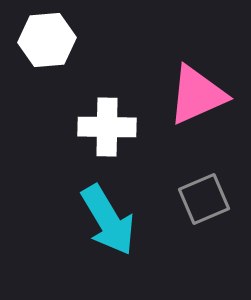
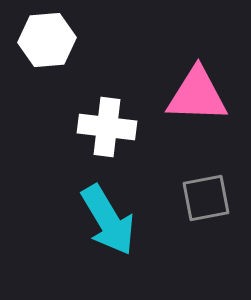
pink triangle: rotated 26 degrees clockwise
white cross: rotated 6 degrees clockwise
gray square: moved 2 px right, 1 px up; rotated 12 degrees clockwise
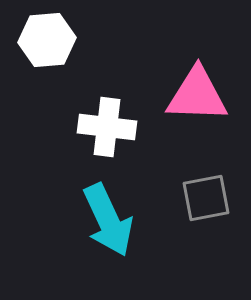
cyan arrow: rotated 6 degrees clockwise
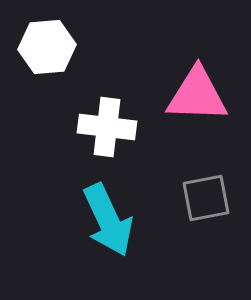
white hexagon: moved 7 px down
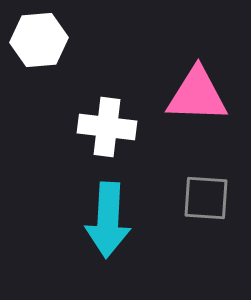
white hexagon: moved 8 px left, 7 px up
gray square: rotated 15 degrees clockwise
cyan arrow: rotated 28 degrees clockwise
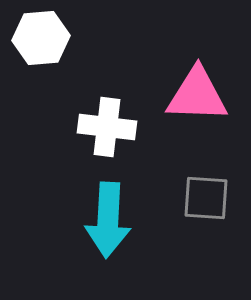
white hexagon: moved 2 px right, 2 px up
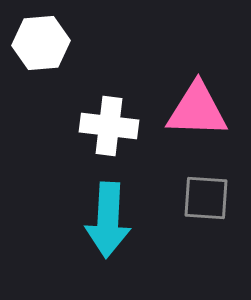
white hexagon: moved 5 px down
pink triangle: moved 15 px down
white cross: moved 2 px right, 1 px up
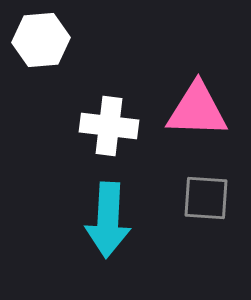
white hexagon: moved 3 px up
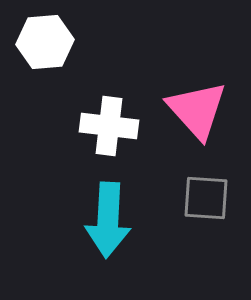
white hexagon: moved 4 px right, 2 px down
pink triangle: rotated 46 degrees clockwise
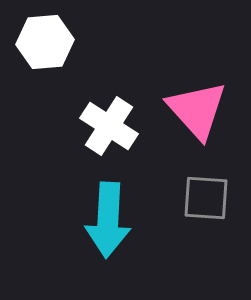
white cross: rotated 26 degrees clockwise
